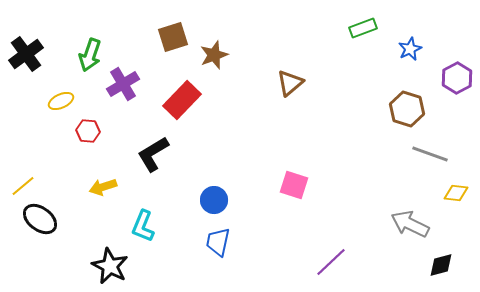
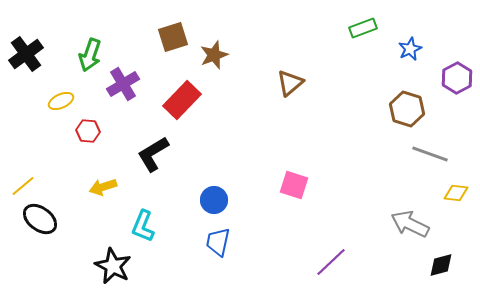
black star: moved 3 px right
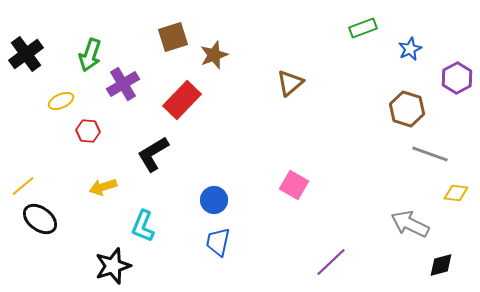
pink square: rotated 12 degrees clockwise
black star: rotated 27 degrees clockwise
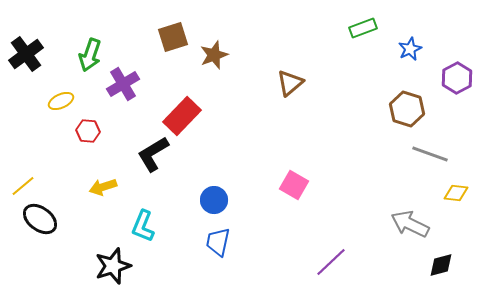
red rectangle: moved 16 px down
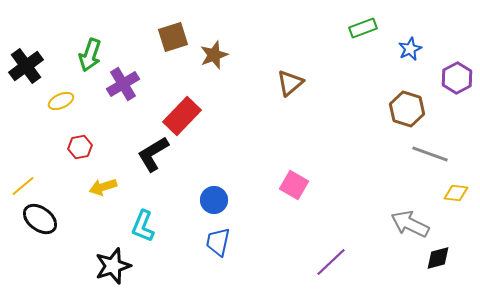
black cross: moved 12 px down
red hexagon: moved 8 px left, 16 px down; rotated 15 degrees counterclockwise
black diamond: moved 3 px left, 7 px up
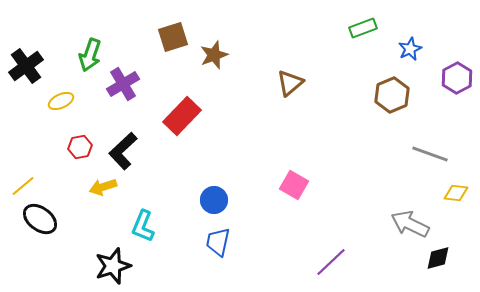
brown hexagon: moved 15 px left, 14 px up; rotated 20 degrees clockwise
black L-shape: moved 30 px left, 3 px up; rotated 12 degrees counterclockwise
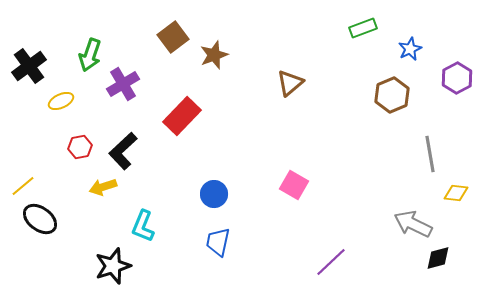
brown square: rotated 20 degrees counterclockwise
black cross: moved 3 px right
gray line: rotated 60 degrees clockwise
blue circle: moved 6 px up
gray arrow: moved 3 px right
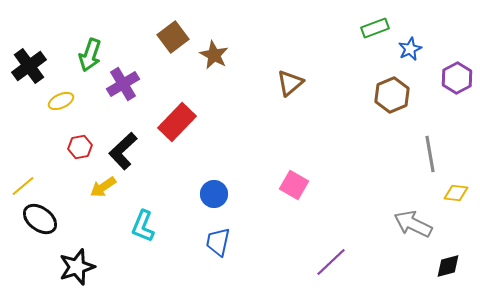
green rectangle: moved 12 px right
brown star: rotated 24 degrees counterclockwise
red rectangle: moved 5 px left, 6 px down
yellow arrow: rotated 16 degrees counterclockwise
black diamond: moved 10 px right, 8 px down
black star: moved 36 px left, 1 px down
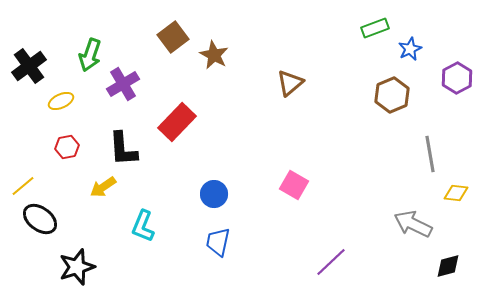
red hexagon: moved 13 px left
black L-shape: moved 2 px up; rotated 51 degrees counterclockwise
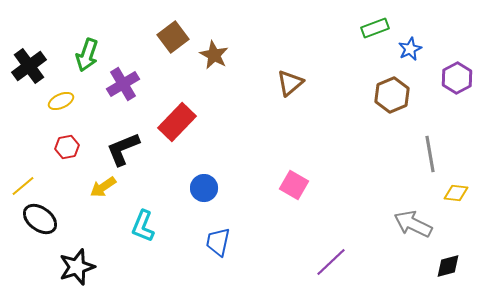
green arrow: moved 3 px left
black L-shape: rotated 72 degrees clockwise
blue circle: moved 10 px left, 6 px up
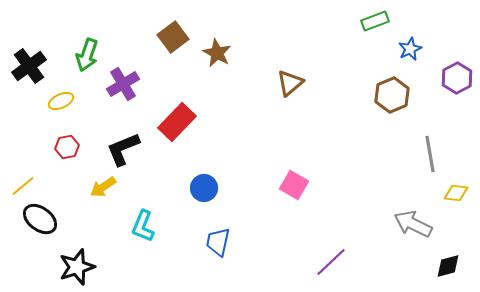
green rectangle: moved 7 px up
brown star: moved 3 px right, 2 px up
